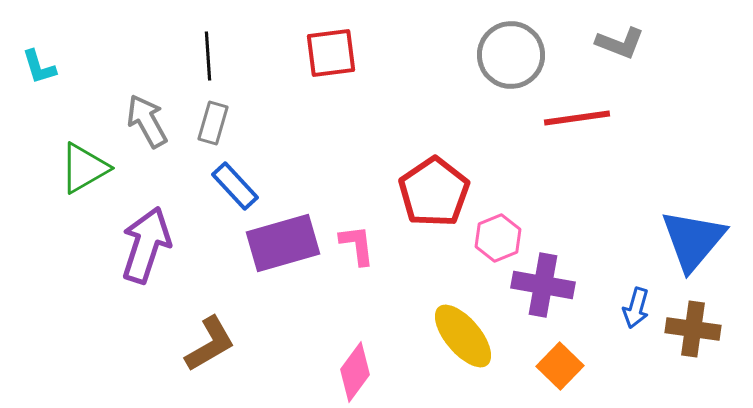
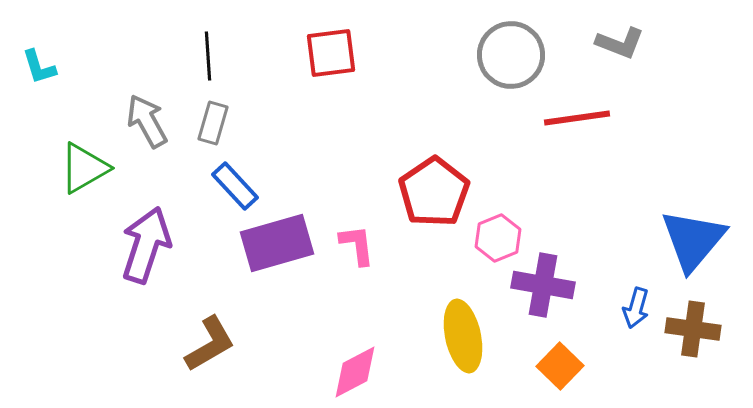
purple rectangle: moved 6 px left
yellow ellipse: rotated 28 degrees clockwise
pink diamond: rotated 26 degrees clockwise
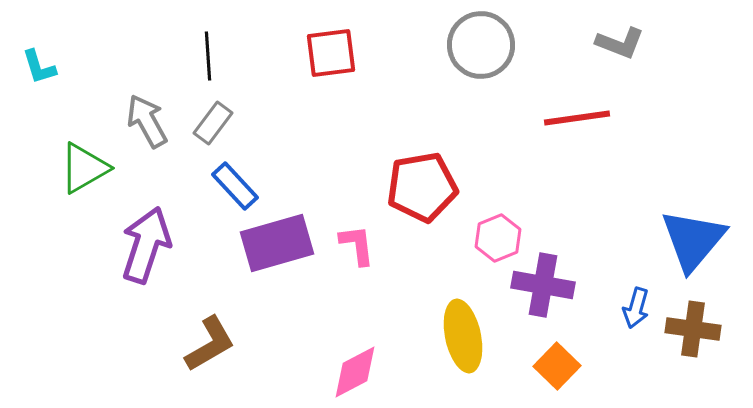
gray circle: moved 30 px left, 10 px up
gray rectangle: rotated 21 degrees clockwise
red pentagon: moved 12 px left, 5 px up; rotated 24 degrees clockwise
orange square: moved 3 px left
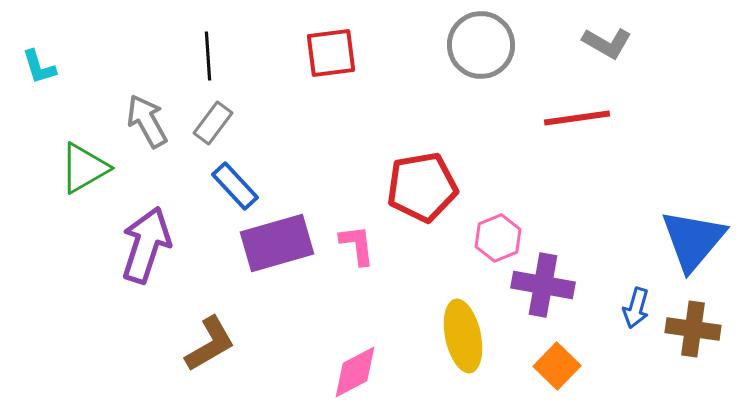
gray L-shape: moved 13 px left; rotated 9 degrees clockwise
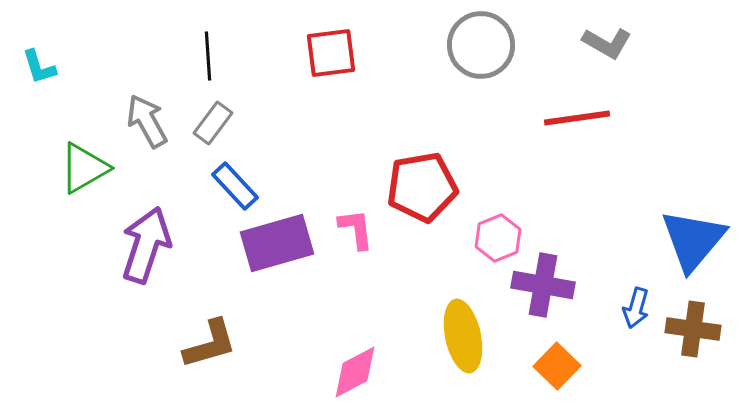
pink L-shape: moved 1 px left, 16 px up
brown L-shape: rotated 14 degrees clockwise
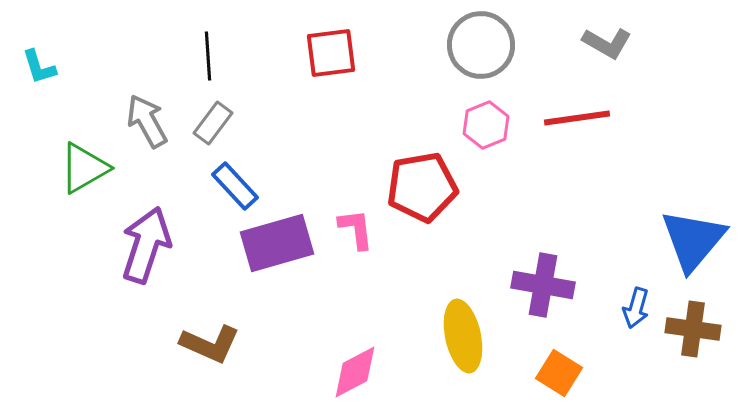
pink hexagon: moved 12 px left, 113 px up
brown L-shape: rotated 40 degrees clockwise
orange square: moved 2 px right, 7 px down; rotated 12 degrees counterclockwise
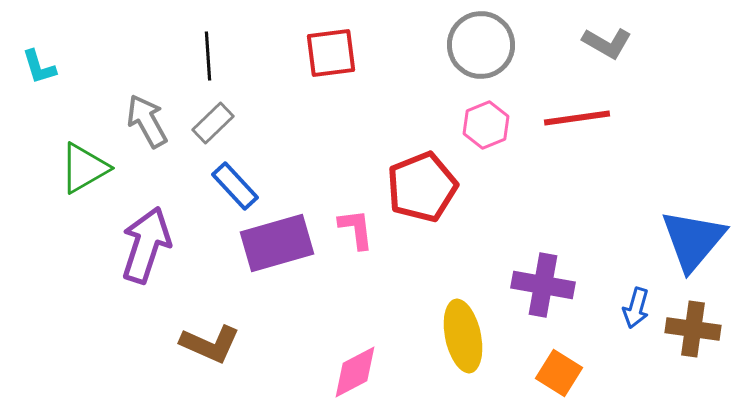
gray rectangle: rotated 9 degrees clockwise
red pentagon: rotated 12 degrees counterclockwise
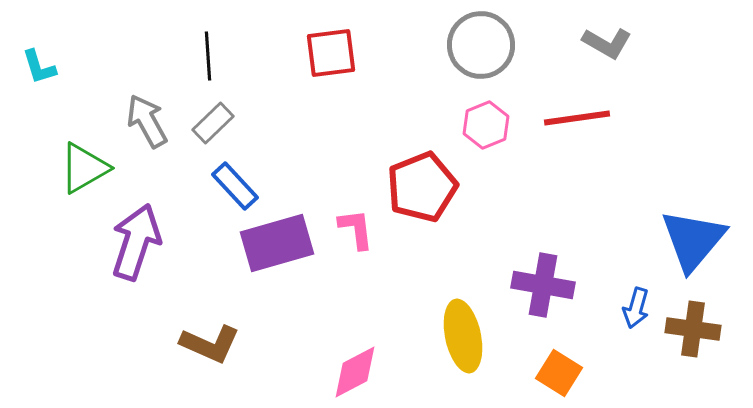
purple arrow: moved 10 px left, 3 px up
